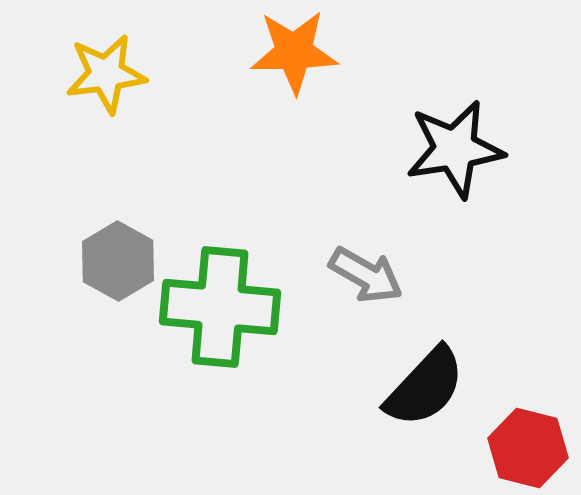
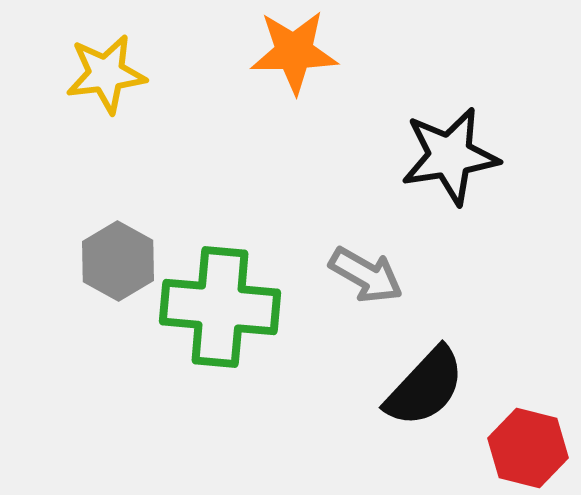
black star: moved 5 px left, 7 px down
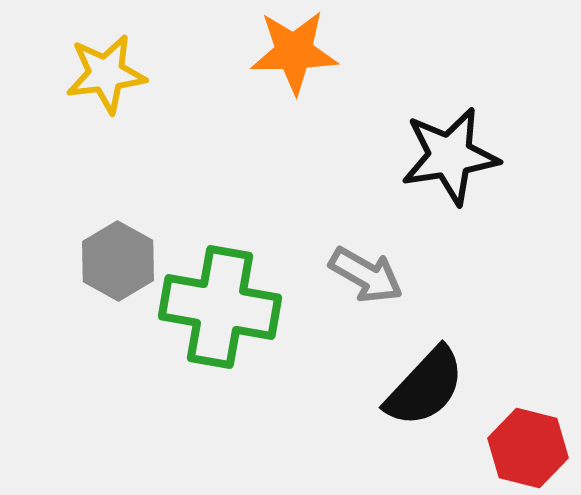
green cross: rotated 5 degrees clockwise
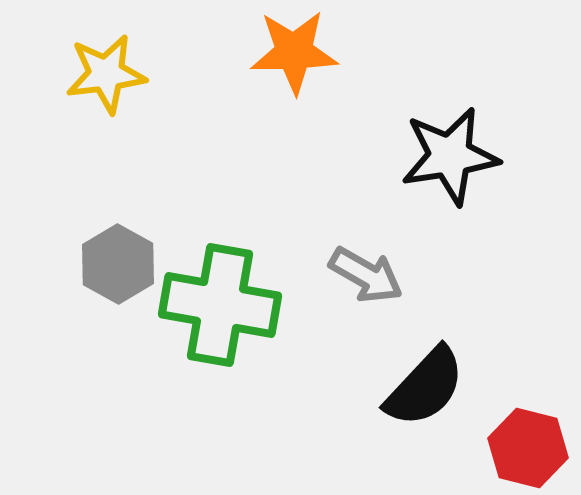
gray hexagon: moved 3 px down
green cross: moved 2 px up
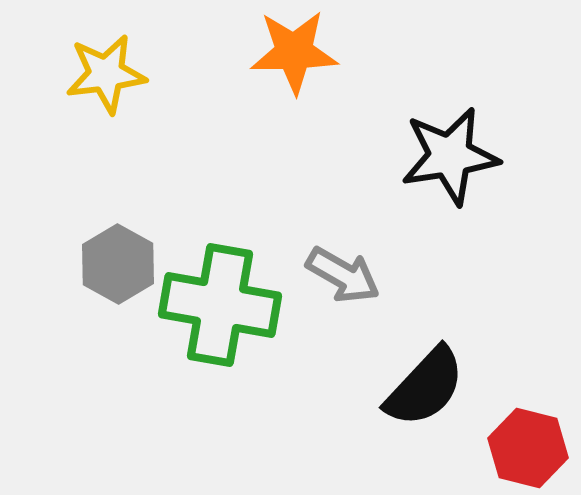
gray arrow: moved 23 px left
